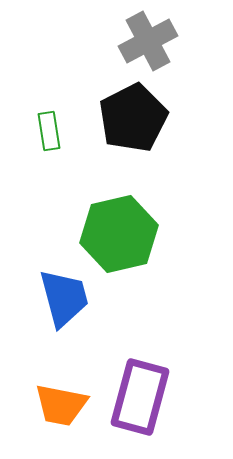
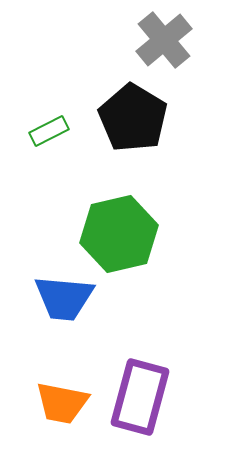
gray cross: moved 16 px right, 1 px up; rotated 12 degrees counterclockwise
black pentagon: rotated 14 degrees counterclockwise
green rectangle: rotated 72 degrees clockwise
blue trapezoid: rotated 110 degrees clockwise
orange trapezoid: moved 1 px right, 2 px up
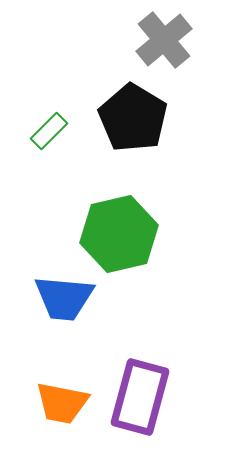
green rectangle: rotated 18 degrees counterclockwise
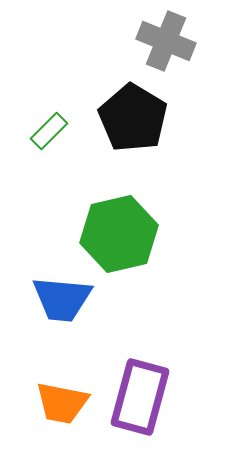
gray cross: moved 2 px right, 1 px down; rotated 28 degrees counterclockwise
blue trapezoid: moved 2 px left, 1 px down
